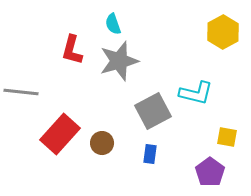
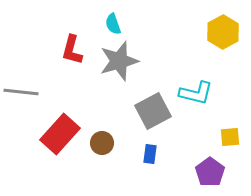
yellow square: moved 3 px right; rotated 15 degrees counterclockwise
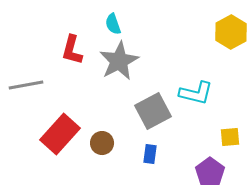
yellow hexagon: moved 8 px right
gray star: rotated 12 degrees counterclockwise
gray line: moved 5 px right, 7 px up; rotated 16 degrees counterclockwise
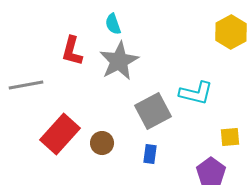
red L-shape: moved 1 px down
purple pentagon: moved 1 px right
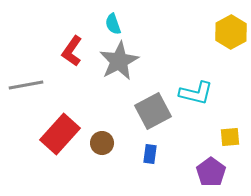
red L-shape: rotated 20 degrees clockwise
